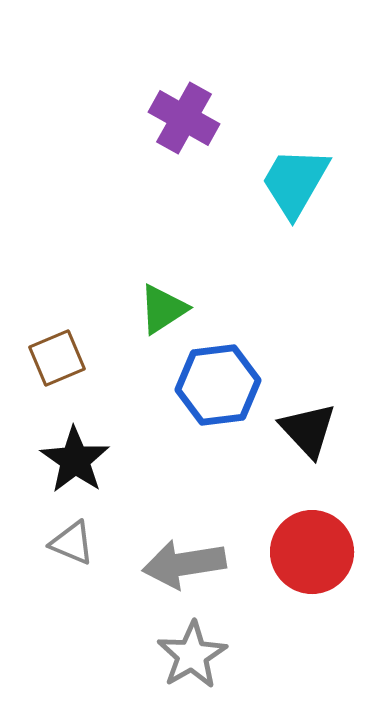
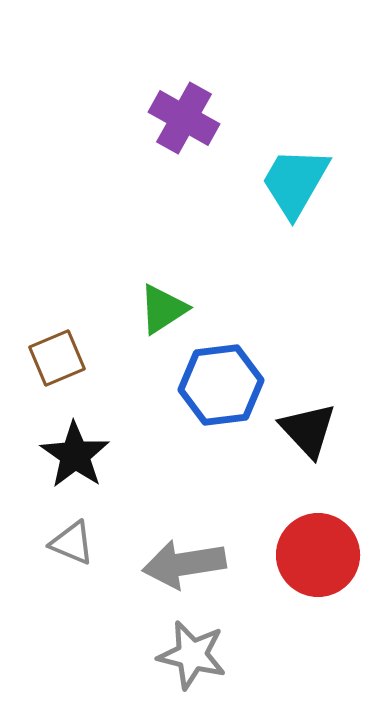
blue hexagon: moved 3 px right
black star: moved 5 px up
red circle: moved 6 px right, 3 px down
gray star: rotated 28 degrees counterclockwise
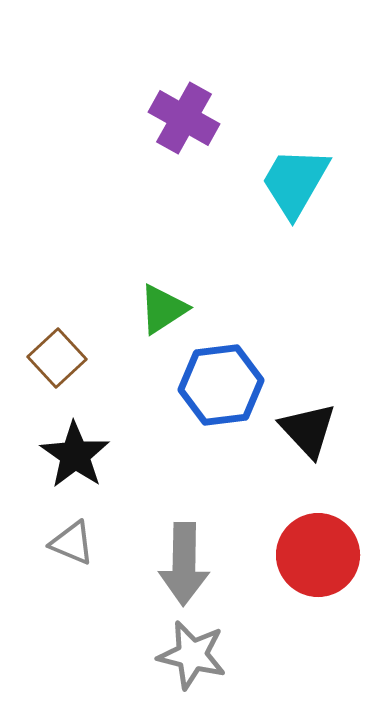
brown square: rotated 20 degrees counterclockwise
gray arrow: rotated 80 degrees counterclockwise
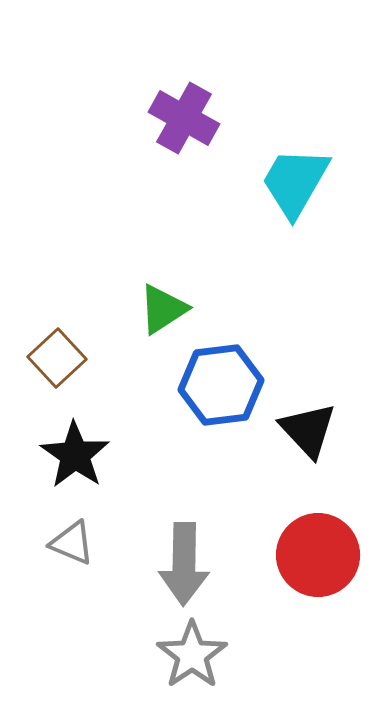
gray star: rotated 24 degrees clockwise
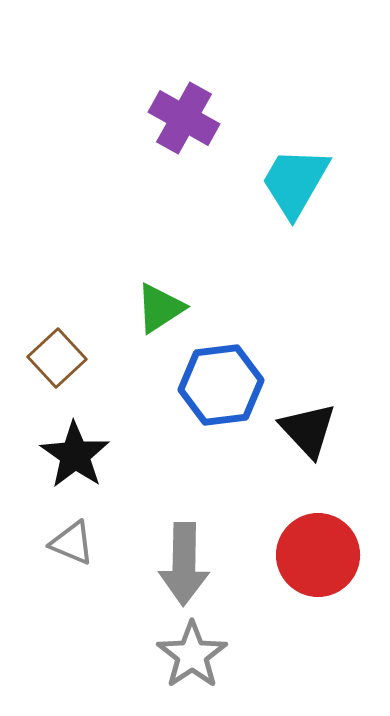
green triangle: moved 3 px left, 1 px up
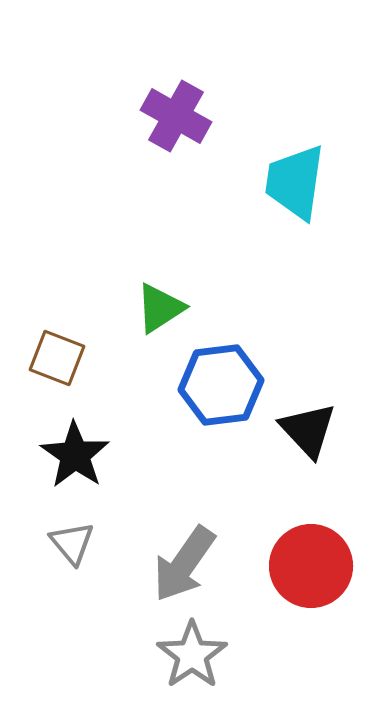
purple cross: moved 8 px left, 2 px up
cyan trapezoid: rotated 22 degrees counterclockwise
brown square: rotated 26 degrees counterclockwise
gray triangle: rotated 27 degrees clockwise
red circle: moved 7 px left, 11 px down
gray arrow: rotated 34 degrees clockwise
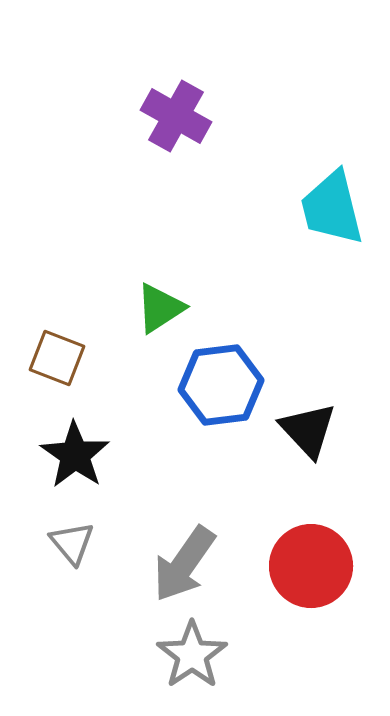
cyan trapezoid: moved 37 px right, 26 px down; rotated 22 degrees counterclockwise
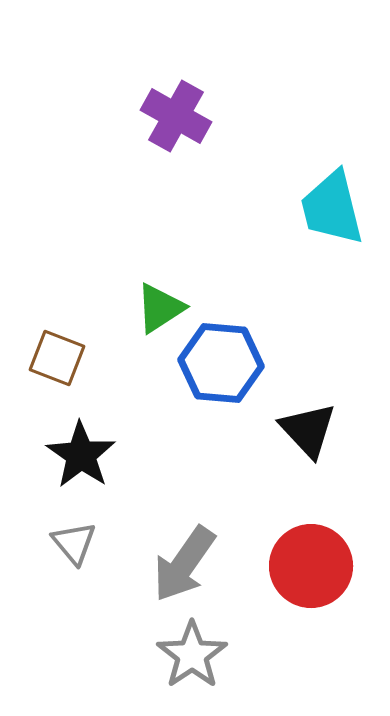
blue hexagon: moved 22 px up; rotated 12 degrees clockwise
black star: moved 6 px right
gray triangle: moved 2 px right
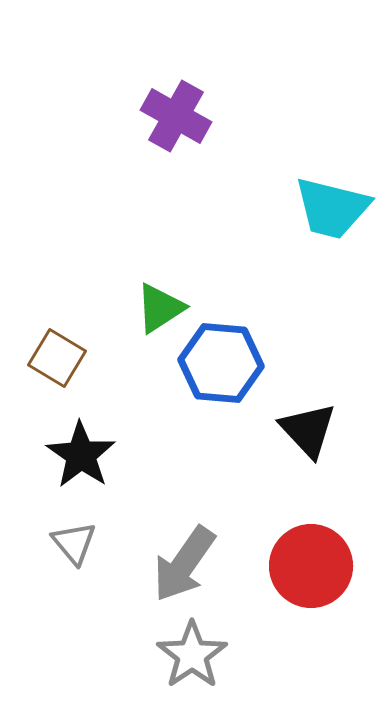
cyan trapezoid: rotated 62 degrees counterclockwise
brown square: rotated 10 degrees clockwise
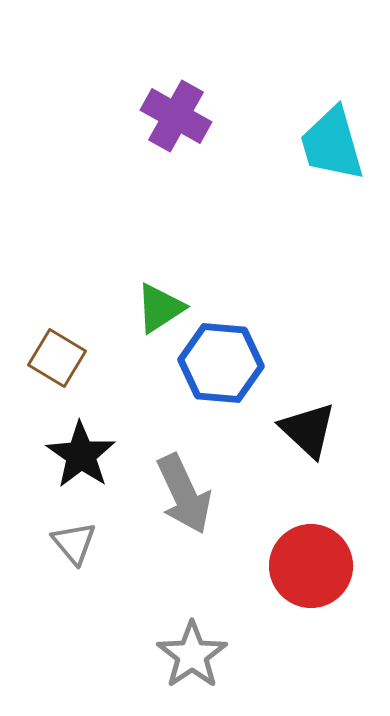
cyan trapezoid: moved 64 px up; rotated 60 degrees clockwise
black triangle: rotated 4 degrees counterclockwise
gray arrow: moved 70 px up; rotated 60 degrees counterclockwise
